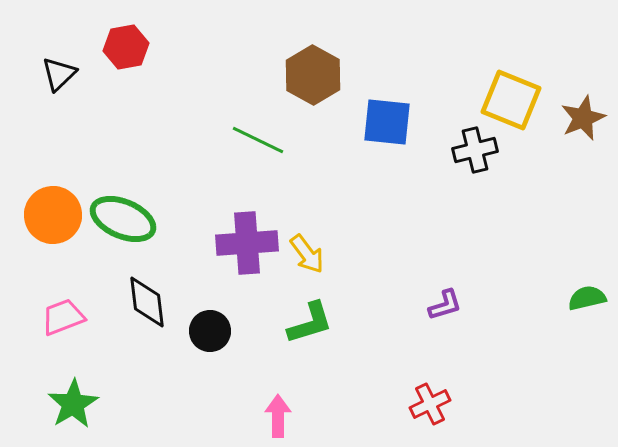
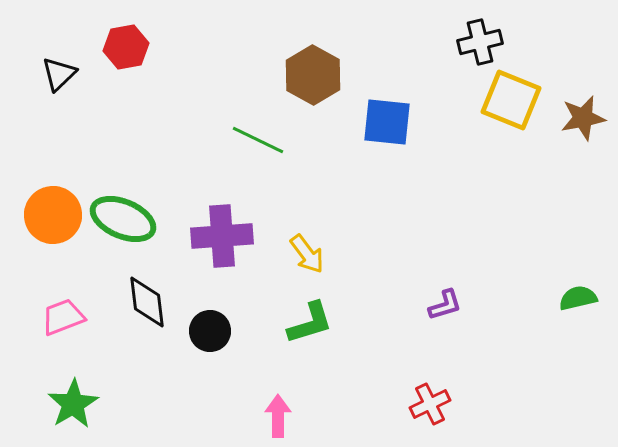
brown star: rotated 12 degrees clockwise
black cross: moved 5 px right, 108 px up
purple cross: moved 25 px left, 7 px up
green semicircle: moved 9 px left
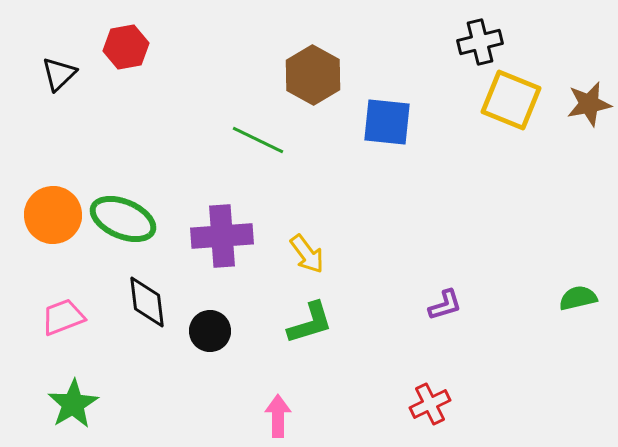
brown star: moved 6 px right, 14 px up
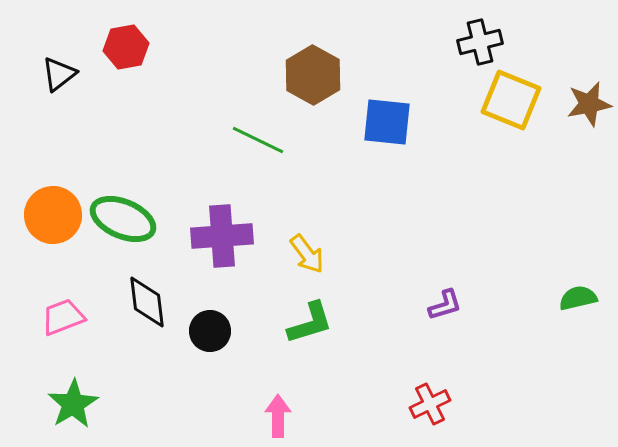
black triangle: rotated 6 degrees clockwise
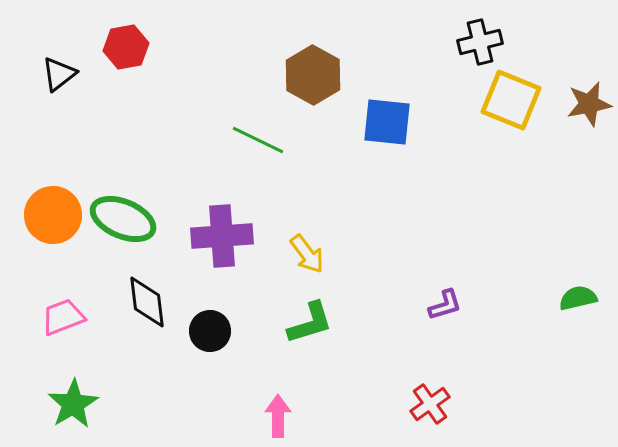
red cross: rotated 9 degrees counterclockwise
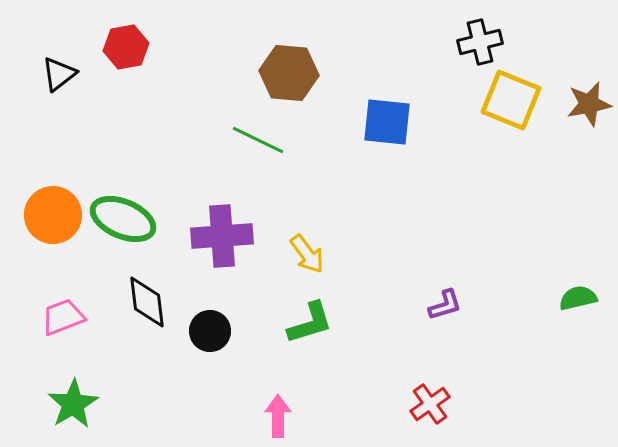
brown hexagon: moved 24 px left, 2 px up; rotated 24 degrees counterclockwise
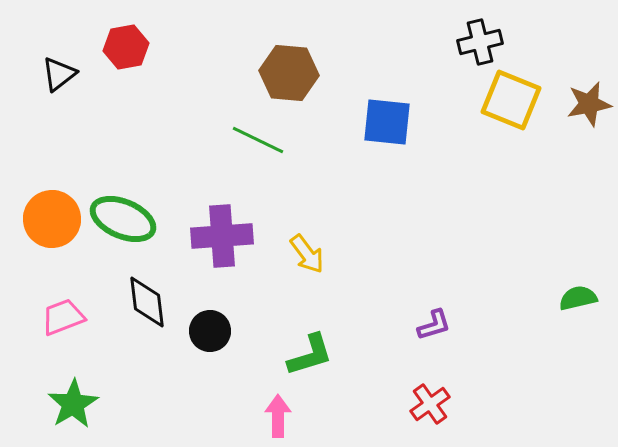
orange circle: moved 1 px left, 4 px down
purple L-shape: moved 11 px left, 20 px down
green L-shape: moved 32 px down
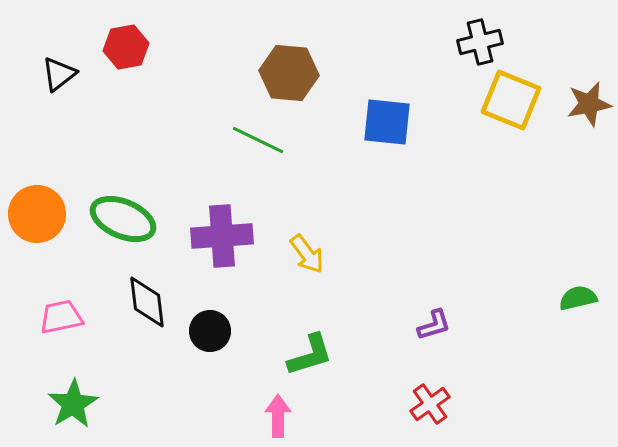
orange circle: moved 15 px left, 5 px up
pink trapezoid: moved 2 px left; rotated 9 degrees clockwise
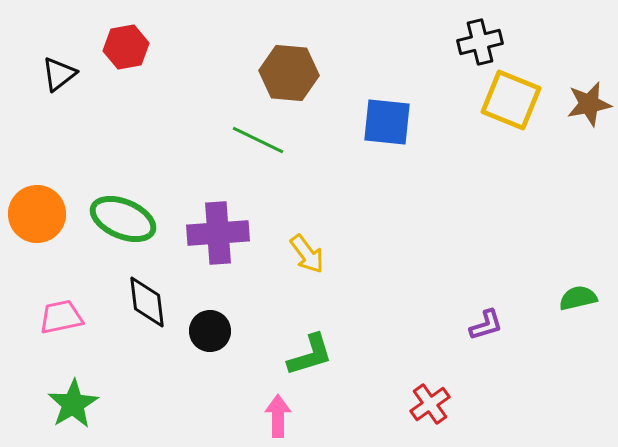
purple cross: moved 4 px left, 3 px up
purple L-shape: moved 52 px right
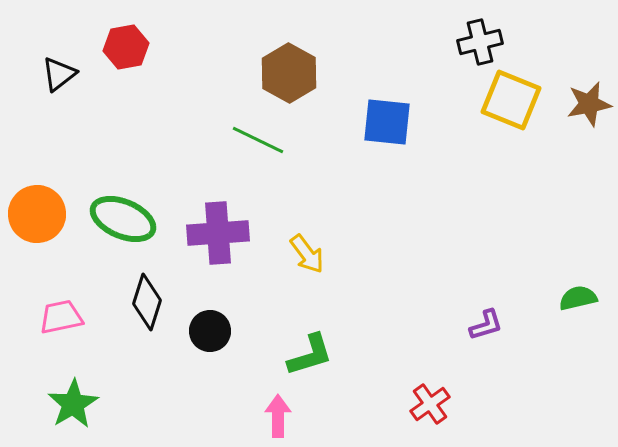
brown hexagon: rotated 24 degrees clockwise
black diamond: rotated 24 degrees clockwise
